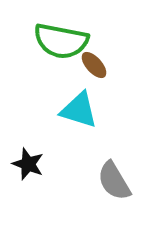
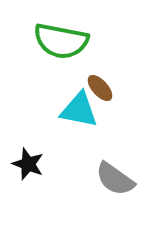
brown ellipse: moved 6 px right, 23 px down
cyan triangle: rotated 6 degrees counterclockwise
gray semicircle: moved 1 px right, 2 px up; rotated 24 degrees counterclockwise
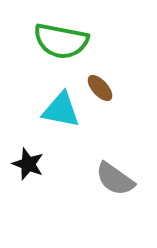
cyan triangle: moved 18 px left
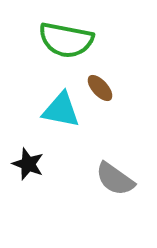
green semicircle: moved 5 px right, 1 px up
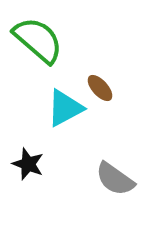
green semicircle: moved 28 px left; rotated 150 degrees counterclockwise
cyan triangle: moved 4 px right, 2 px up; rotated 39 degrees counterclockwise
